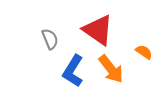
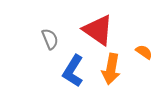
orange arrow: rotated 48 degrees clockwise
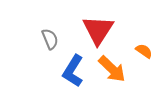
red triangle: rotated 28 degrees clockwise
orange semicircle: moved 1 px up
orange arrow: moved 1 px right; rotated 56 degrees counterclockwise
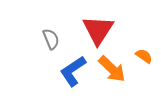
gray semicircle: moved 1 px right
orange semicircle: moved 5 px down
blue L-shape: rotated 24 degrees clockwise
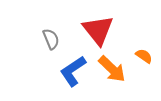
red triangle: rotated 12 degrees counterclockwise
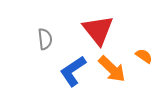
gray semicircle: moved 6 px left; rotated 15 degrees clockwise
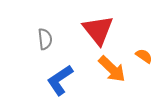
blue L-shape: moved 13 px left, 9 px down
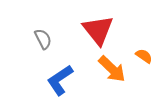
gray semicircle: moved 2 px left; rotated 20 degrees counterclockwise
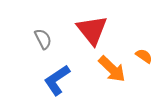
red triangle: moved 6 px left
blue L-shape: moved 3 px left
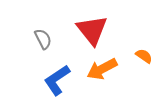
orange arrow: moved 10 px left; rotated 108 degrees clockwise
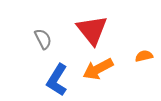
orange semicircle: rotated 48 degrees counterclockwise
orange arrow: moved 4 px left
blue L-shape: rotated 24 degrees counterclockwise
